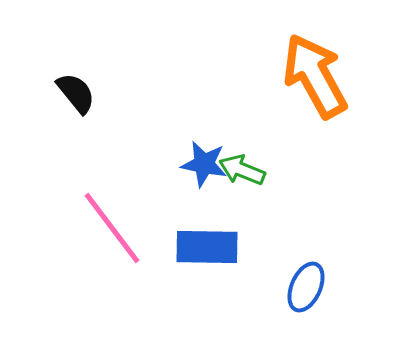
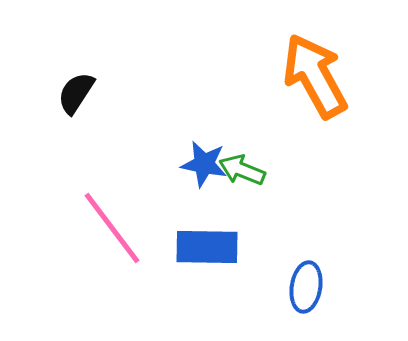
black semicircle: rotated 108 degrees counterclockwise
blue ellipse: rotated 15 degrees counterclockwise
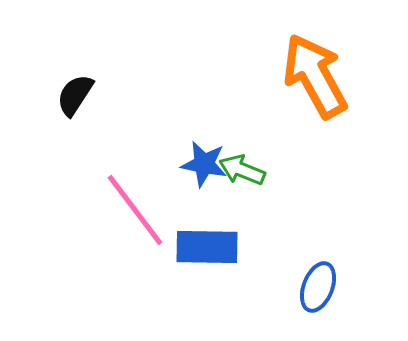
black semicircle: moved 1 px left, 2 px down
pink line: moved 23 px right, 18 px up
blue ellipse: moved 12 px right; rotated 12 degrees clockwise
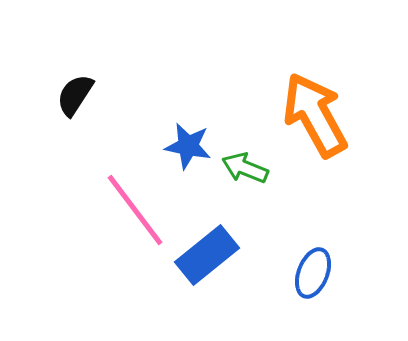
orange arrow: moved 39 px down
blue star: moved 16 px left, 18 px up
green arrow: moved 3 px right, 2 px up
blue rectangle: moved 8 px down; rotated 40 degrees counterclockwise
blue ellipse: moved 5 px left, 14 px up
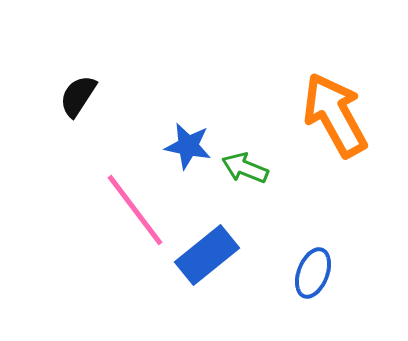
black semicircle: moved 3 px right, 1 px down
orange arrow: moved 20 px right
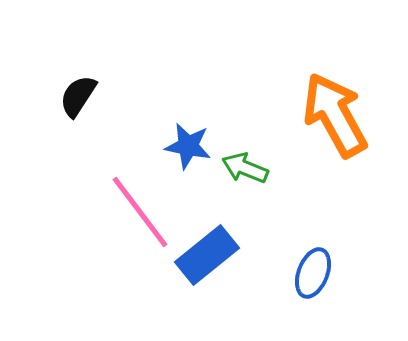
pink line: moved 5 px right, 2 px down
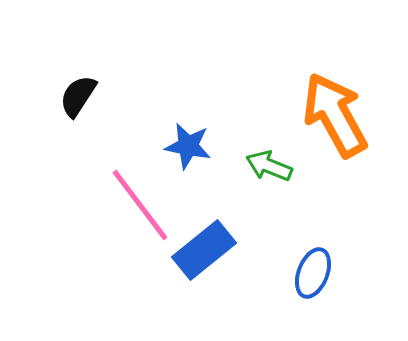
green arrow: moved 24 px right, 2 px up
pink line: moved 7 px up
blue rectangle: moved 3 px left, 5 px up
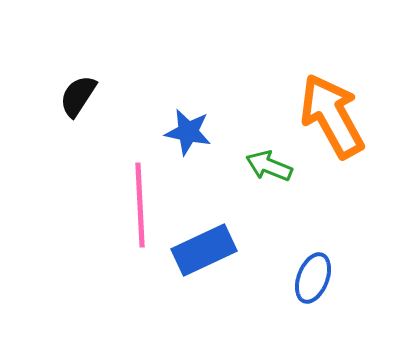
orange arrow: moved 3 px left, 1 px down
blue star: moved 14 px up
pink line: rotated 34 degrees clockwise
blue rectangle: rotated 14 degrees clockwise
blue ellipse: moved 5 px down
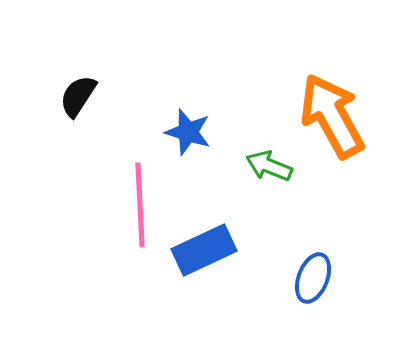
blue star: rotated 6 degrees clockwise
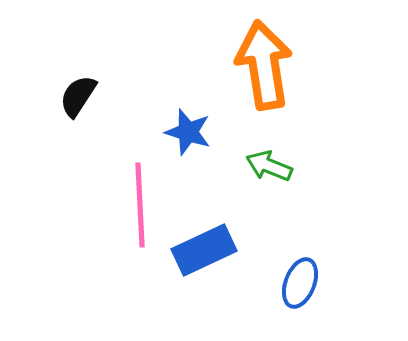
orange arrow: moved 68 px left, 51 px up; rotated 20 degrees clockwise
blue ellipse: moved 13 px left, 5 px down
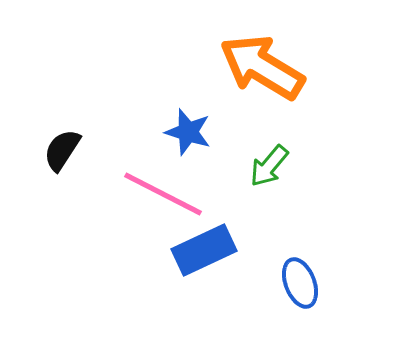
orange arrow: moved 2 px left, 2 px down; rotated 50 degrees counterclockwise
black semicircle: moved 16 px left, 54 px down
green arrow: rotated 72 degrees counterclockwise
pink line: moved 23 px right, 11 px up; rotated 60 degrees counterclockwise
blue ellipse: rotated 42 degrees counterclockwise
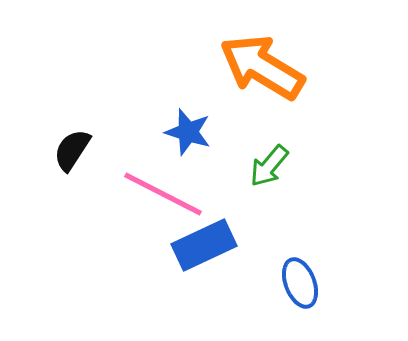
black semicircle: moved 10 px right
blue rectangle: moved 5 px up
